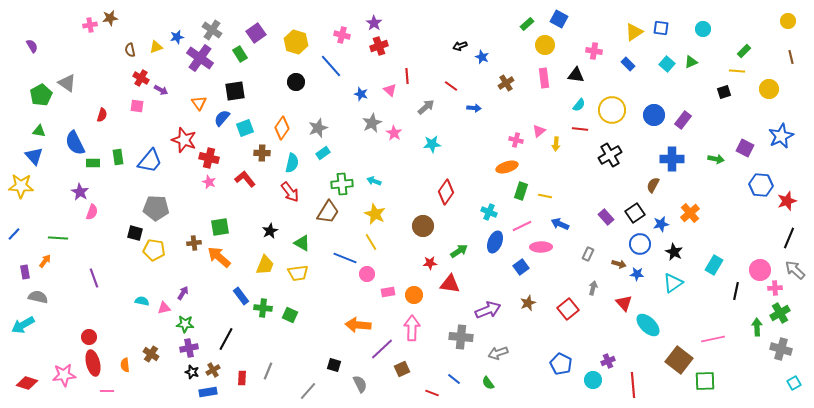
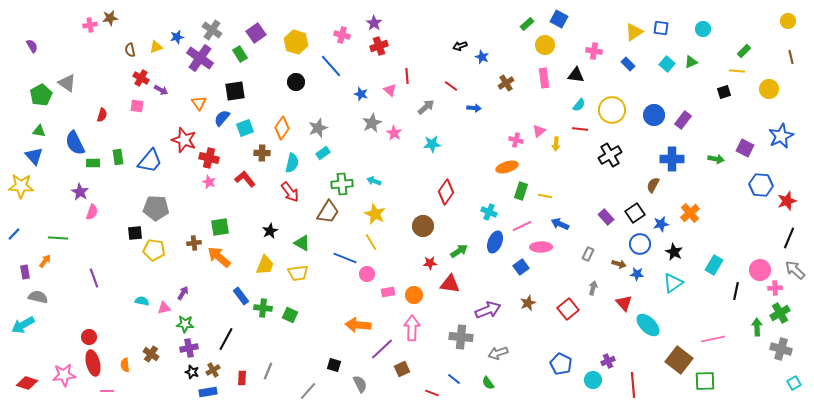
black square at (135, 233): rotated 21 degrees counterclockwise
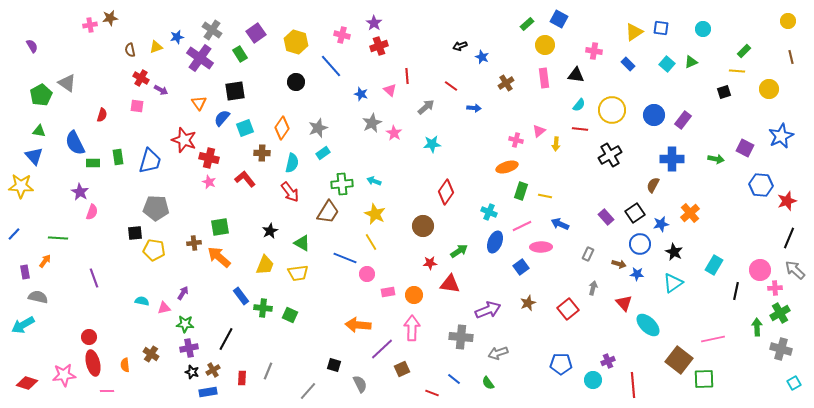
blue trapezoid at (150, 161): rotated 24 degrees counterclockwise
blue pentagon at (561, 364): rotated 25 degrees counterclockwise
green square at (705, 381): moved 1 px left, 2 px up
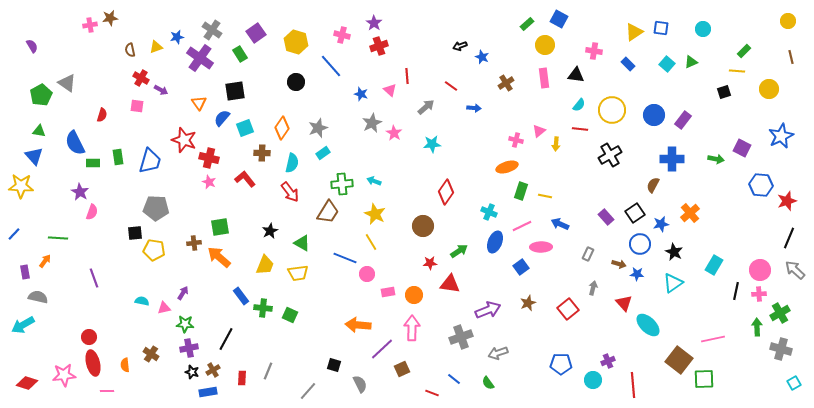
purple square at (745, 148): moved 3 px left
pink cross at (775, 288): moved 16 px left, 6 px down
gray cross at (461, 337): rotated 25 degrees counterclockwise
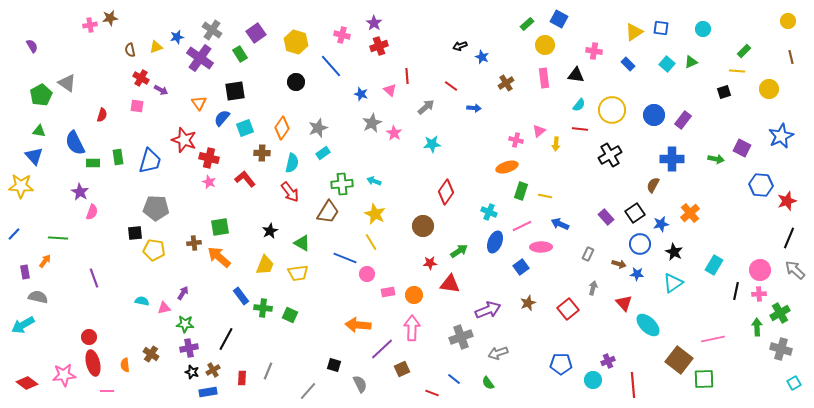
red diamond at (27, 383): rotated 20 degrees clockwise
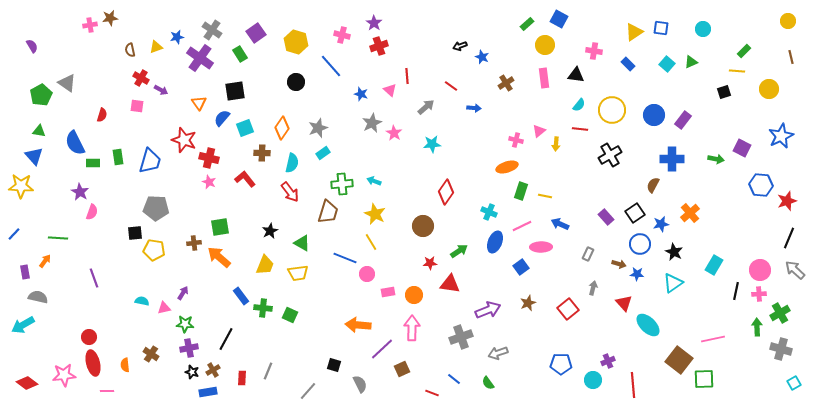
brown trapezoid at (328, 212): rotated 15 degrees counterclockwise
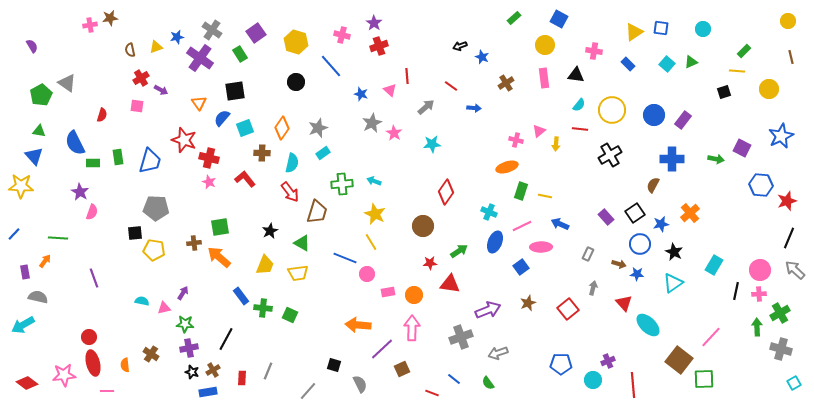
green rectangle at (527, 24): moved 13 px left, 6 px up
red cross at (141, 78): rotated 28 degrees clockwise
brown trapezoid at (328, 212): moved 11 px left
pink line at (713, 339): moved 2 px left, 2 px up; rotated 35 degrees counterclockwise
